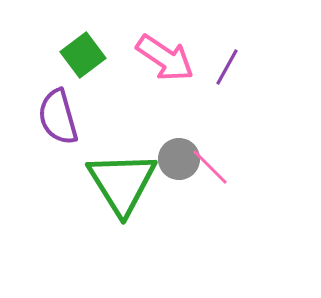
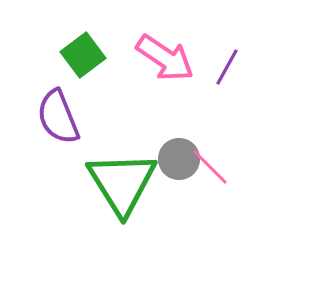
purple semicircle: rotated 6 degrees counterclockwise
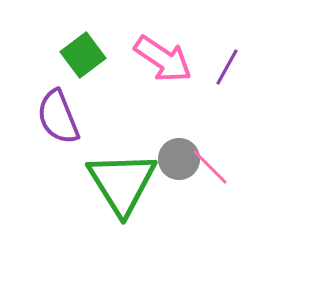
pink arrow: moved 2 px left, 1 px down
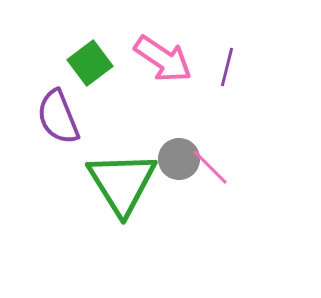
green square: moved 7 px right, 8 px down
purple line: rotated 15 degrees counterclockwise
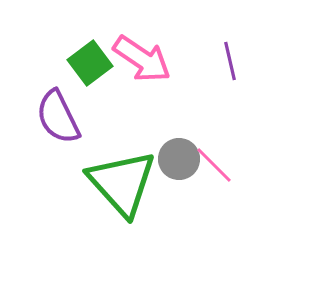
pink arrow: moved 21 px left
purple line: moved 3 px right, 6 px up; rotated 27 degrees counterclockwise
purple semicircle: rotated 4 degrees counterclockwise
pink line: moved 4 px right, 2 px up
green triangle: rotated 10 degrees counterclockwise
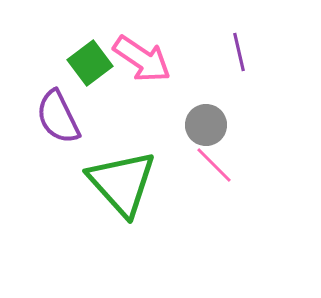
purple line: moved 9 px right, 9 px up
gray circle: moved 27 px right, 34 px up
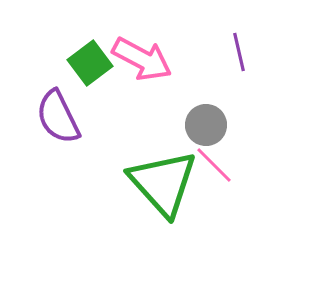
pink arrow: rotated 6 degrees counterclockwise
green triangle: moved 41 px right
